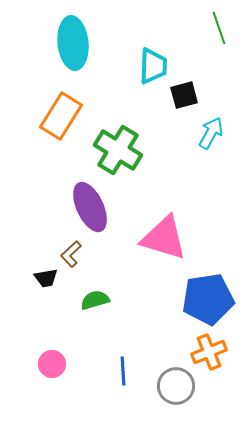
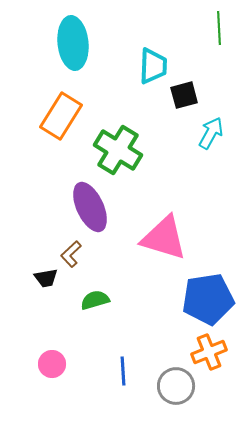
green line: rotated 16 degrees clockwise
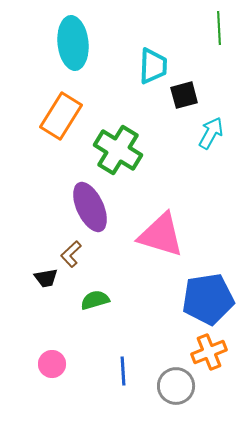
pink triangle: moved 3 px left, 3 px up
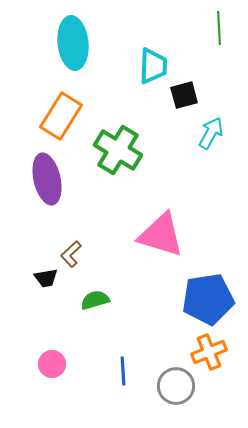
purple ellipse: moved 43 px left, 28 px up; rotated 12 degrees clockwise
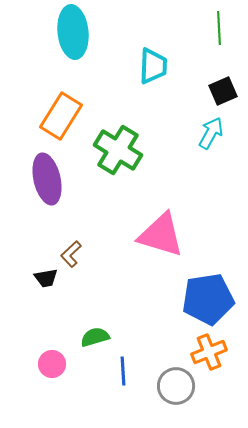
cyan ellipse: moved 11 px up
black square: moved 39 px right, 4 px up; rotated 8 degrees counterclockwise
green semicircle: moved 37 px down
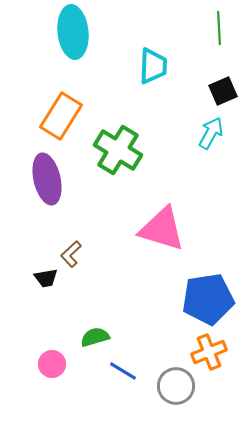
pink triangle: moved 1 px right, 6 px up
blue line: rotated 56 degrees counterclockwise
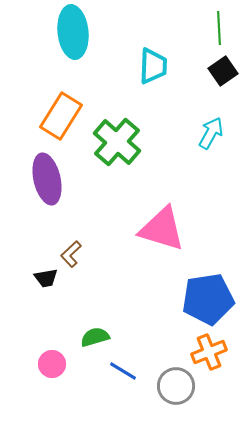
black square: moved 20 px up; rotated 12 degrees counterclockwise
green cross: moved 1 px left, 8 px up; rotated 9 degrees clockwise
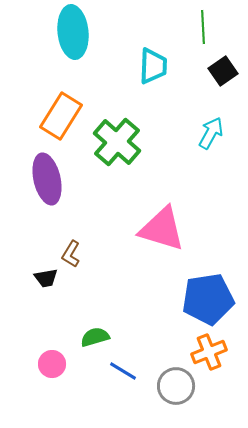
green line: moved 16 px left, 1 px up
brown L-shape: rotated 16 degrees counterclockwise
